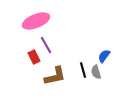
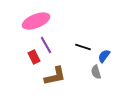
black line: moved 23 px up; rotated 56 degrees counterclockwise
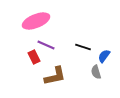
purple line: rotated 36 degrees counterclockwise
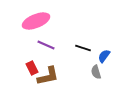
black line: moved 1 px down
red rectangle: moved 2 px left, 11 px down
brown L-shape: moved 7 px left
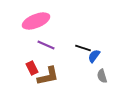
blue semicircle: moved 10 px left
gray semicircle: moved 6 px right, 4 px down
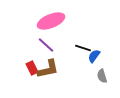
pink ellipse: moved 15 px right
purple line: rotated 18 degrees clockwise
brown L-shape: moved 7 px up
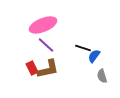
pink ellipse: moved 8 px left, 4 px down
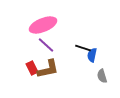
blue semicircle: moved 2 px left, 1 px up; rotated 24 degrees counterclockwise
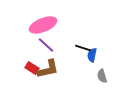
red rectangle: rotated 32 degrees counterclockwise
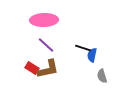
pink ellipse: moved 1 px right, 5 px up; rotated 20 degrees clockwise
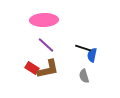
gray semicircle: moved 18 px left
